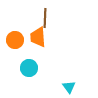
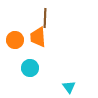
cyan circle: moved 1 px right
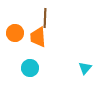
orange circle: moved 7 px up
cyan triangle: moved 16 px right, 19 px up; rotated 16 degrees clockwise
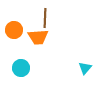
orange circle: moved 1 px left, 3 px up
orange trapezoid: rotated 90 degrees counterclockwise
cyan circle: moved 9 px left
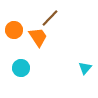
brown line: moved 5 px right; rotated 42 degrees clockwise
orange trapezoid: rotated 120 degrees counterclockwise
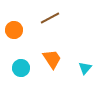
brown line: rotated 18 degrees clockwise
orange trapezoid: moved 14 px right, 22 px down
